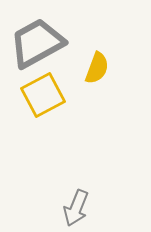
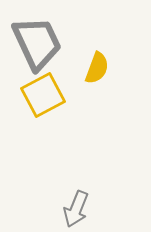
gray trapezoid: rotated 94 degrees clockwise
gray arrow: moved 1 px down
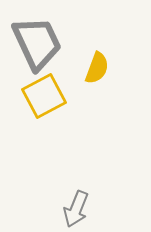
yellow square: moved 1 px right, 1 px down
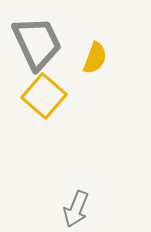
yellow semicircle: moved 2 px left, 10 px up
yellow square: rotated 21 degrees counterclockwise
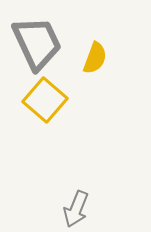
yellow square: moved 1 px right, 4 px down
